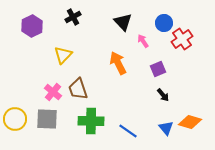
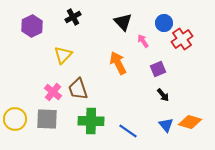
blue triangle: moved 3 px up
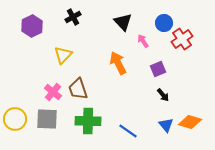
green cross: moved 3 px left
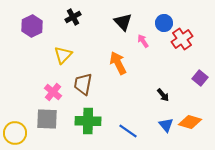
purple square: moved 42 px right, 9 px down; rotated 28 degrees counterclockwise
brown trapezoid: moved 5 px right, 5 px up; rotated 30 degrees clockwise
yellow circle: moved 14 px down
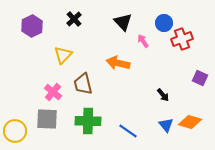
black cross: moved 1 px right, 2 px down; rotated 14 degrees counterclockwise
red cross: rotated 15 degrees clockwise
orange arrow: rotated 50 degrees counterclockwise
purple square: rotated 14 degrees counterclockwise
brown trapezoid: rotated 25 degrees counterclockwise
yellow circle: moved 2 px up
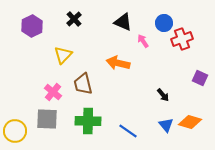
black triangle: rotated 24 degrees counterclockwise
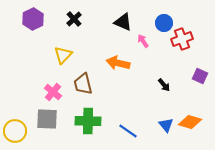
purple hexagon: moved 1 px right, 7 px up
purple square: moved 2 px up
black arrow: moved 1 px right, 10 px up
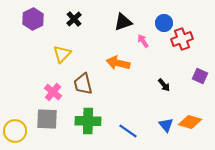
black triangle: rotated 42 degrees counterclockwise
yellow triangle: moved 1 px left, 1 px up
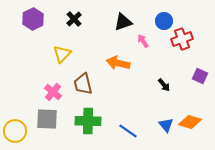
blue circle: moved 2 px up
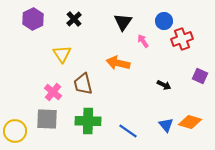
black triangle: rotated 36 degrees counterclockwise
yellow triangle: rotated 18 degrees counterclockwise
black arrow: rotated 24 degrees counterclockwise
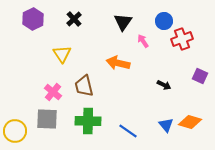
brown trapezoid: moved 1 px right, 2 px down
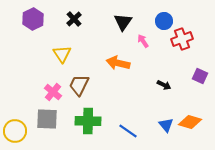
brown trapezoid: moved 5 px left, 1 px up; rotated 40 degrees clockwise
